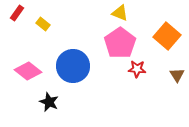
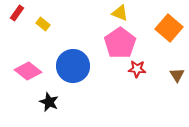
orange square: moved 2 px right, 8 px up
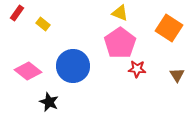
orange square: rotated 8 degrees counterclockwise
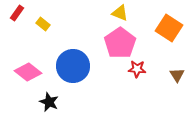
pink diamond: moved 1 px down
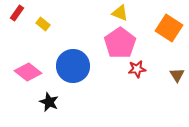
red star: rotated 12 degrees counterclockwise
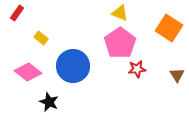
yellow rectangle: moved 2 px left, 14 px down
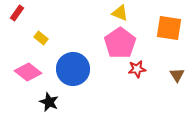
orange square: rotated 24 degrees counterclockwise
blue circle: moved 3 px down
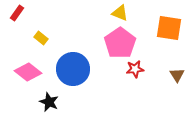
red star: moved 2 px left
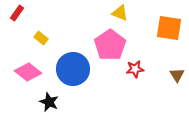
pink pentagon: moved 10 px left, 2 px down
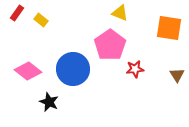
yellow rectangle: moved 18 px up
pink diamond: moved 1 px up
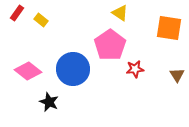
yellow triangle: rotated 12 degrees clockwise
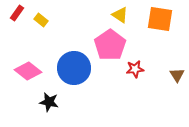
yellow triangle: moved 2 px down
orange square: moved 9 px left, 9 px up
blue circle: moved 1 px right, 1 px up
black star: rotated 12 degrees counterclockwise
